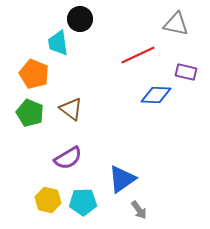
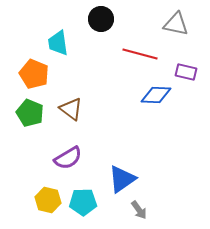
black circle: moved 21 px right
red line: moved 2 px right, 1 px up; rotated 40 degrees clockwise
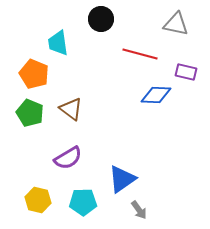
yellow hexagon: moved 10 px left
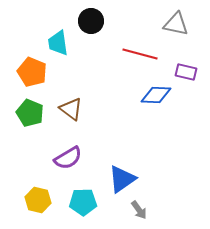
black circle: moved 10 px left, 2 px down
orange pentagon: moved 2 px left, 2 px up
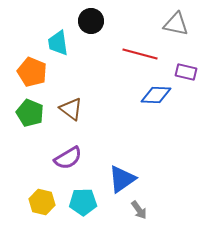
yellow hexagon: moved 4 px right, 2 px down
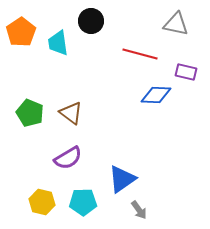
orange pentagon: moved 11 px left, 40 px up; rotated 16 degrees clockwise
brown triangle: moved 4 px down
